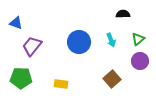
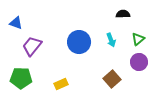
purple circle: moved 1 px left, 1 px down
yellow rectangle: rotated 32 degrees counterclockwise
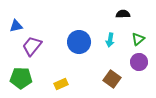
blue triangle: moved 3 px down; rotated 32 degrees counterclockwise
cyan arrow: moved 1 px left; rotated 32 degrees clockwise
brown square: rotated 12 degrees counterclockwise
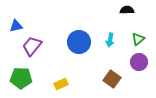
black semicircle: moved 4 px right, 4 px up
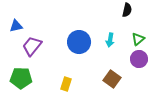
black semicircle: rotated 104 degrees clockwise
purple circle: moved 3 px up
yellow rectangle: moved 5 px right; rotated 48 degrees counterclockwise
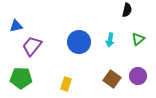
purple circle: moved 1 px left, 17 px down
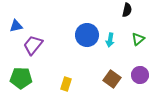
blue circle: moved 8 px right, 7 px up
purple trapezoid: moved 1 px right, 1 px up
purple circle: moved 2 px right, 1 px up
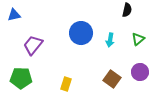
blue triangle: moved 2 px left, 11 px up
blue circle: moved 6 px left, 2 px up
purple circle: moved 3 px up
